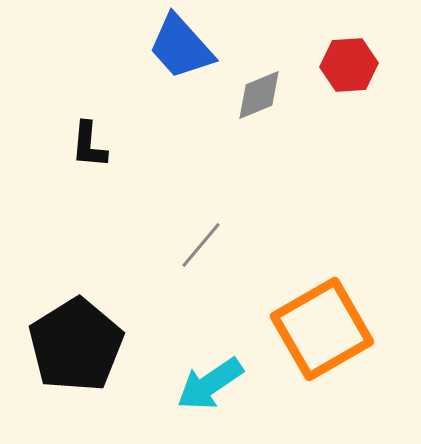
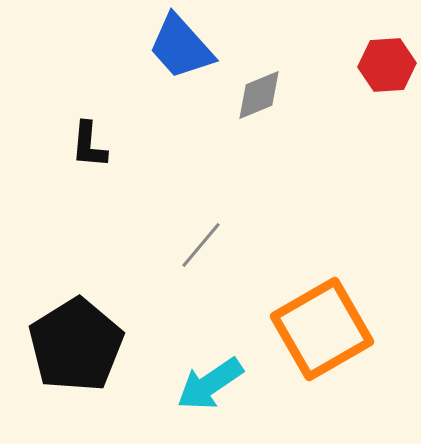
red hexagon: moved 38 px right
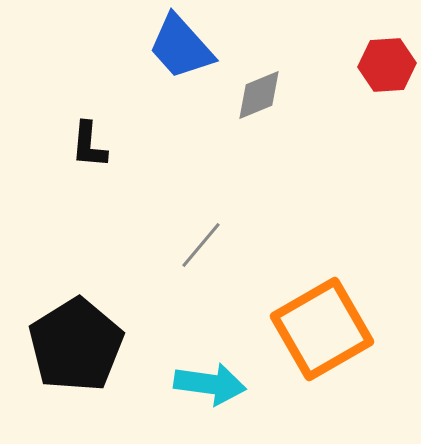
cyan arrow: rotated 138 degrees counterclockwise
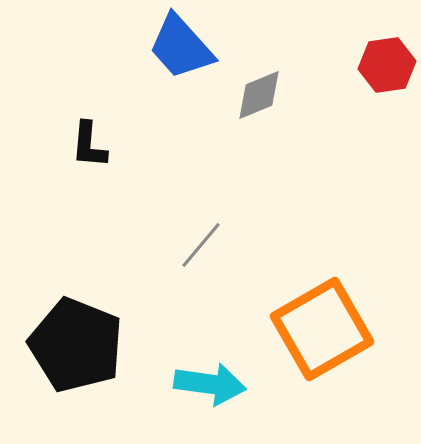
red hexagon: rotated 4 degrees counterclockwise
black pentagon: rotated 18 degrees counterclockwise
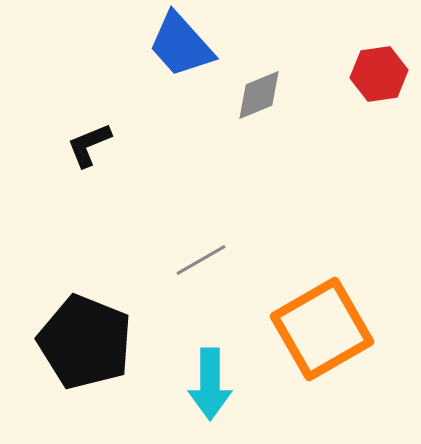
blue trapezoid: moved 2 px up
red hexagon: moved 8 px left, 9 px down
black L-shape: rotated 63 degrees clockwise
gray line: moved 15 px down; rotated 20 degrees clockwise
black pentagon: moved 9 px right, 3 px up
cyan arrow: rotated 82 degrees clockwise
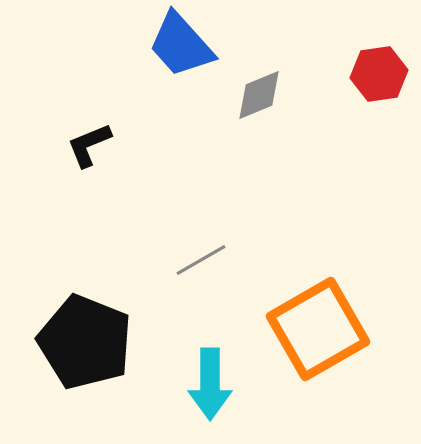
orange square: moved 4 px left
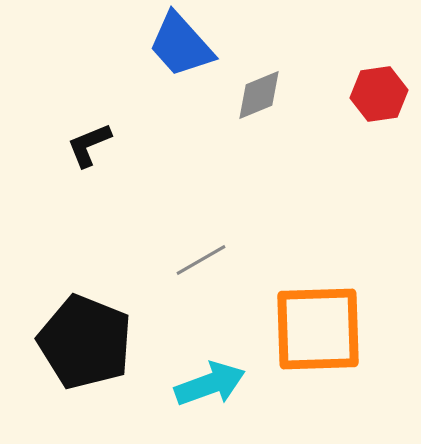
red hexagon: moved 20 px down
orange square: rotated 28 degrees clockwise
cyan arrow: rotated 110 degrees counterclockwise
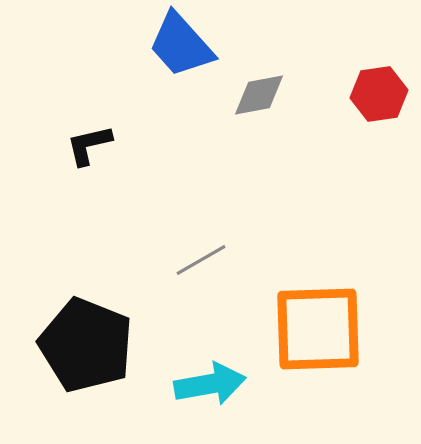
gray diamond: rotated 12 degrees clockwise
black L-shape: rotated 9 degrees clockwise
black pentagon: moved 1 px right, 3 px down
cyan arrow: rotated 10 degrees clockwise
